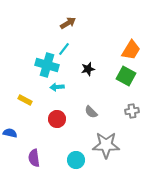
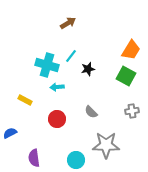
cyan line: moved 7 px right, 7 px down
blue semicircle: rotated 40 degrees counterclockwise
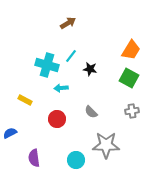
black star: moved 2 px right; rotated 24 degrees clockwise
green square: moved 3 px right, 2 px down
cyan arrow: moved 4 px right, 1 px down
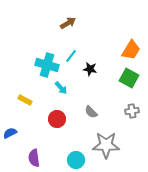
cyan arrow: rotated 128 degrees counterclockwise
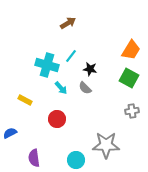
gray semicircle: moved 6 px left, 24 px up
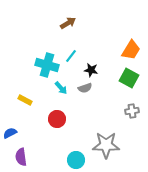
black star: moved 1 px right, 1 px down
gray semicircle: rotated 64 degrees counterclockwise
purple semicircle: moved 13 px left, 1 px up
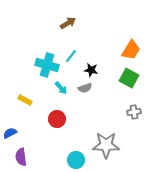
gray cross: moved 2 px right, 1 px down
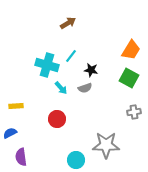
yellow rectangle: moved 9 px left, 6 px down; rotated 32 degrees counterclockwise
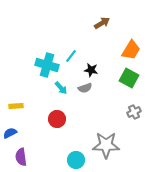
brown arrow: moved 34 px right
gray cross: rotated 16 degrees counterclockwise
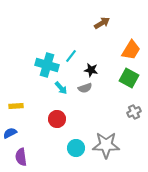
cyan circle: moved 12 px up
